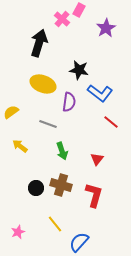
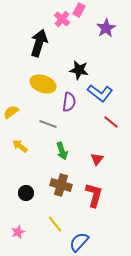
black circle: moved 10 px left, 5 px down
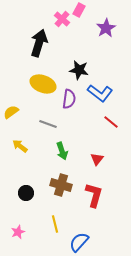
purple semicircle: moved 3 px up
yellow line: rotated 24 degrees clockwise
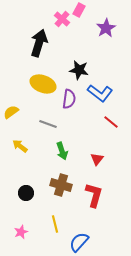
pink star: moved 3 px right
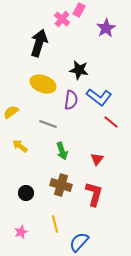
blue L-shape: moved 1 px left, 4 px down
purple semicircle: moved 2 px right, 1 px down
red L-shape: moved 1 px up
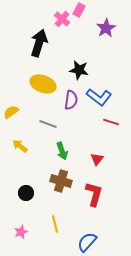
red line: rotated 21 degrees counterclockwise
brown cross: moved 4 px up
blue semicircle: moved 8 px right
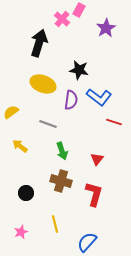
red line: moved 3 px right
